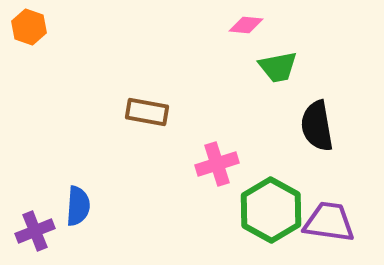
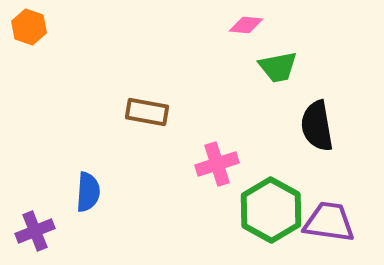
blue semicircle: moved 10 px right, 14 px up
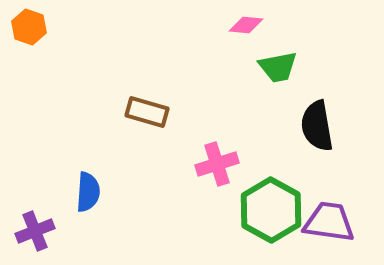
brown rectangle: rotated 6 degrees clockwise
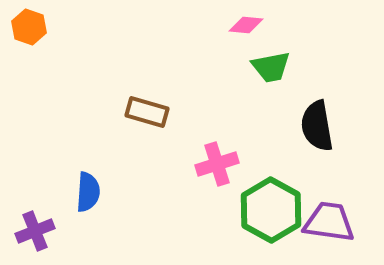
green trapezoid: moved 7 px left
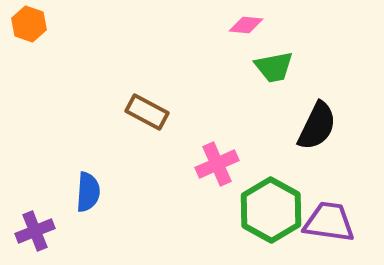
orange hexagon: moved 3 px up
green trapezoid: moved 3 px right
brown rectangle: rotated 12 degrees clockwise
black semicircle: rotated 144 degrees counterclockwise
pink cross: rotated 6 degrees counterclockwise
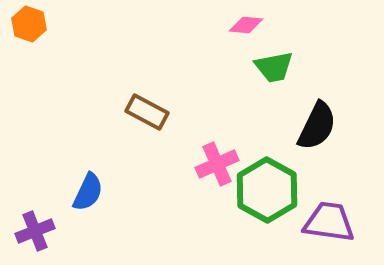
blue semicircle: rotated 21 degrees clockwise
green hexagon: moved 4 px left, 20 px up
